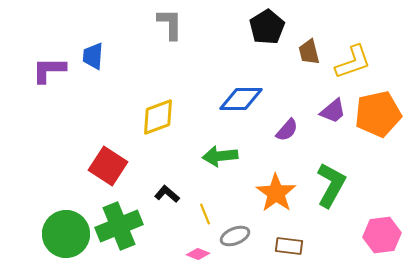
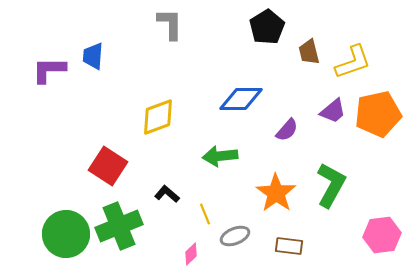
pink diamond: moved 7 px left; rotated 65 degrees counterclockwise
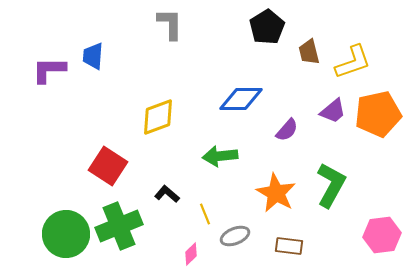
orange star: rotated 6 degrees counterclockwise
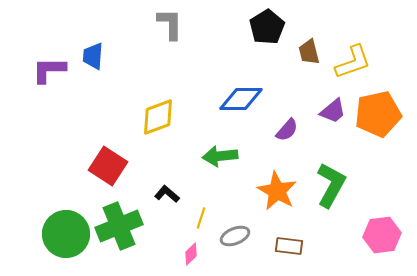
orange star: moved 1 px right, 2 px up
yellow line: moved 4 px left, 4 px down; rotated 40 degrees clockwise
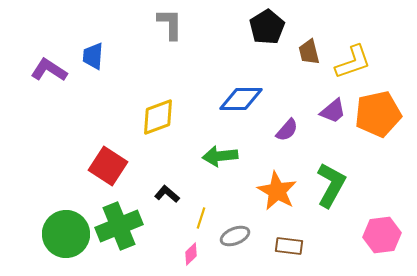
purple L-shape: rotated 33 degrees clockwise
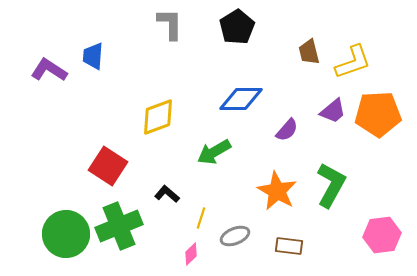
black pentagon: moved 30 px left
orange pentagon: rotated 9 degrees clockwise
green arrow: moved 6 px left, 4 px up; rotated 24 degrees counterclockwise
